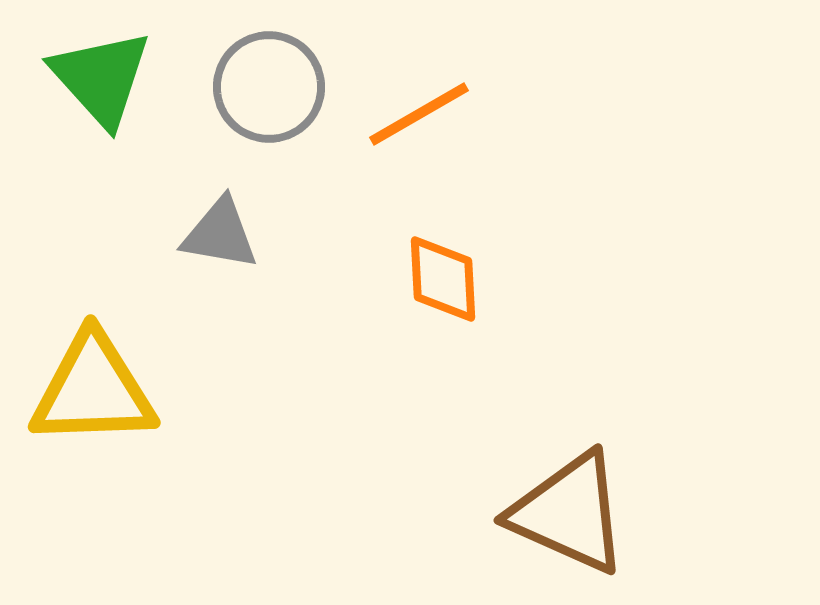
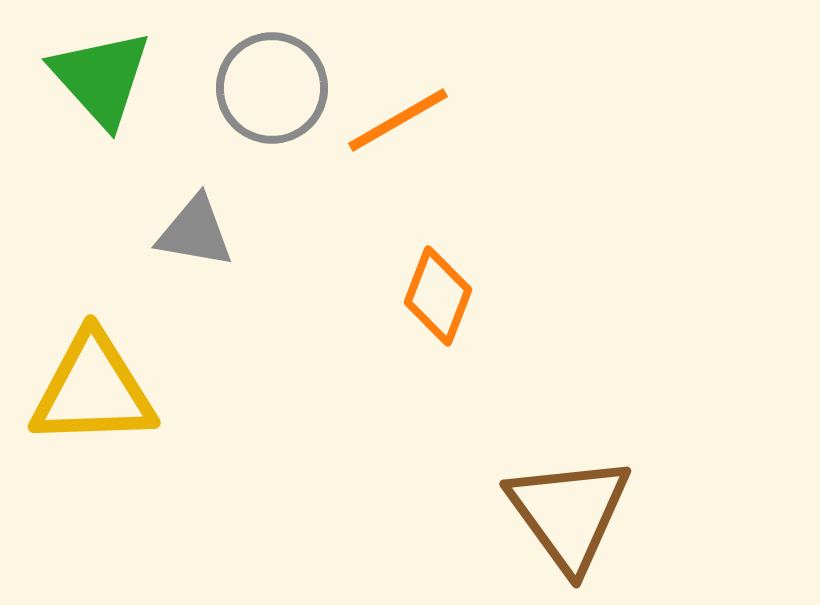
gray circle: moved 3 px right, 1 px down
orange line: moved 21 px left, 6 px down
gray triangle: moved 25 px left, 2 px up
orange diamond: moved 5 px left, 17 px down; rotated 24 degrees clockwise
brown triangle: rotated 30 degrees clockwise
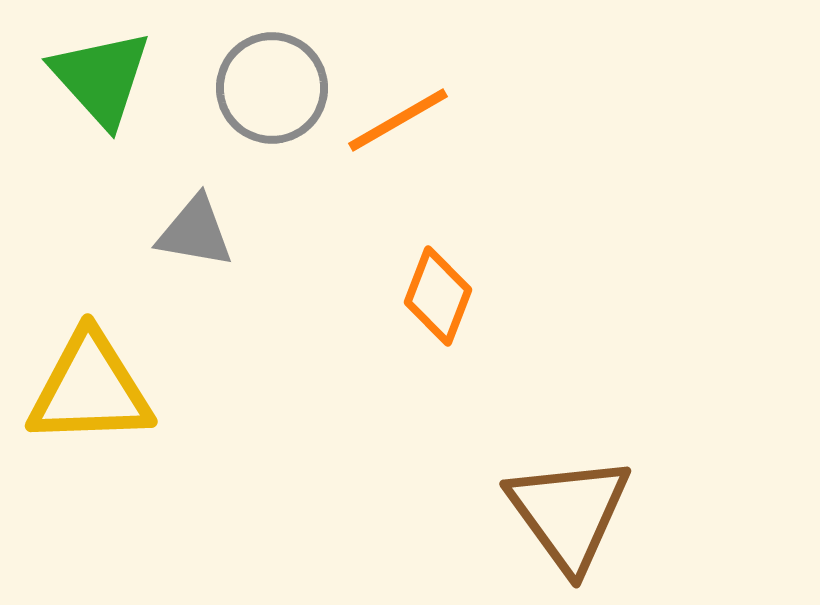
yellow triangle: moved 3 px left, 1 px up
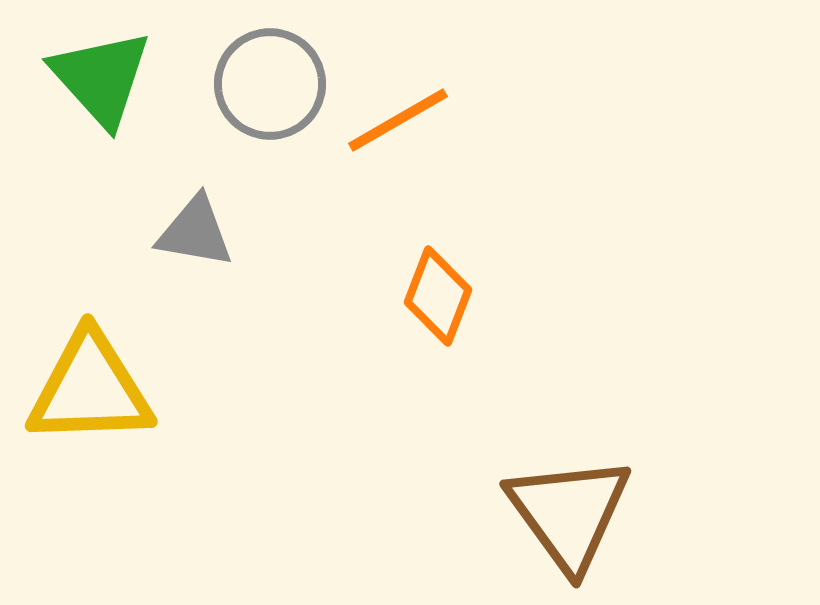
gray circle: moved 2 px left, 4 px up
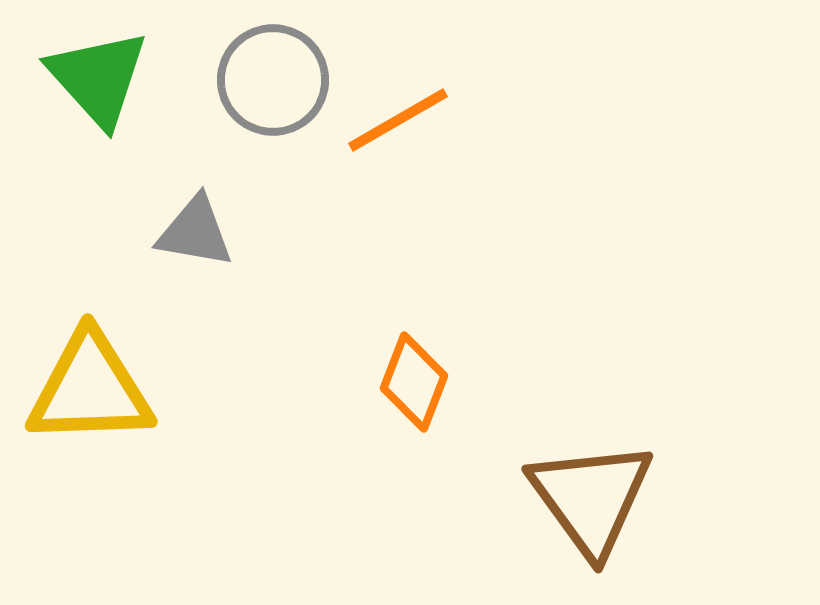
green triangle: moved 3 px left
gray circle: moved 3 px right, 4 px up
orange diamond: moved 24 px left, 86 px down
brown triangle: moved 22 px right, 15 px up
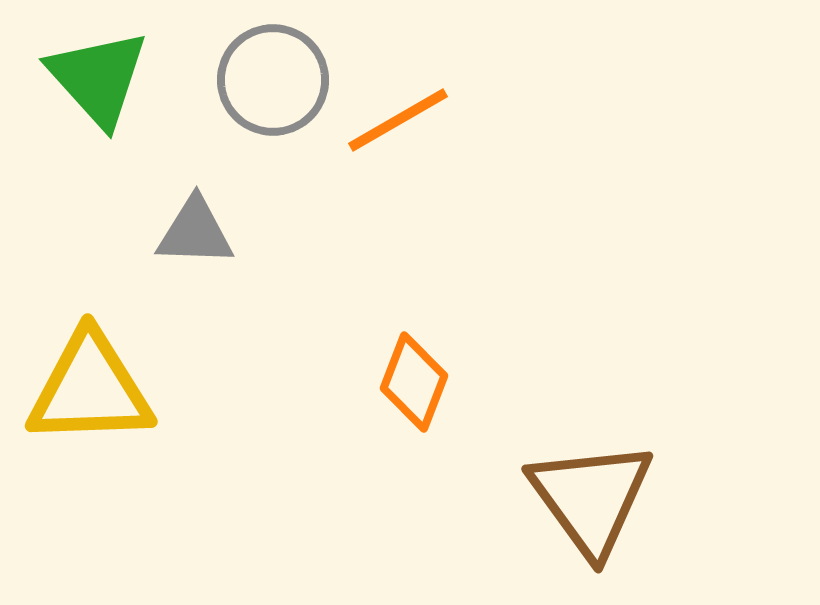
gray triangle: rotated 8 degrees counterclockwise
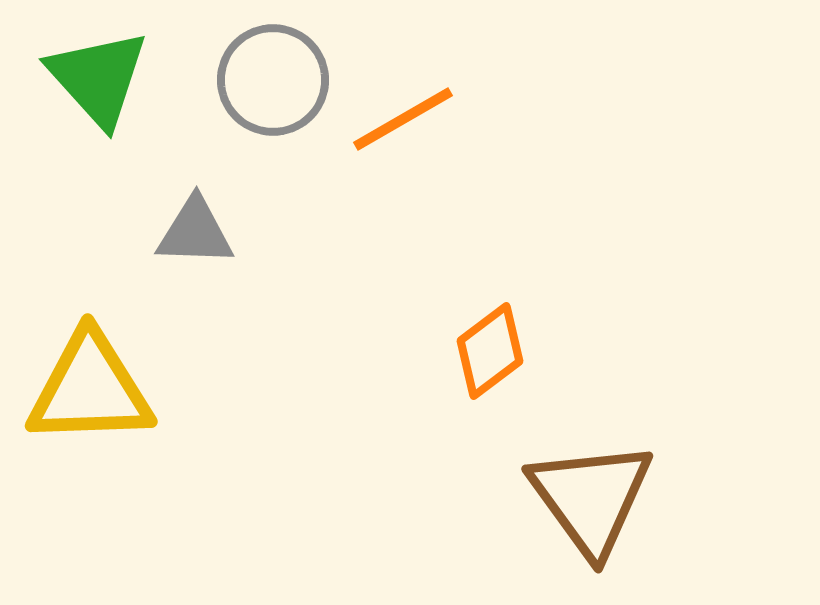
orange line: moved 5 px right, 1 px up
orange diamond: moved 76 px right, 31 px up; rotated 32 degrees clockwise
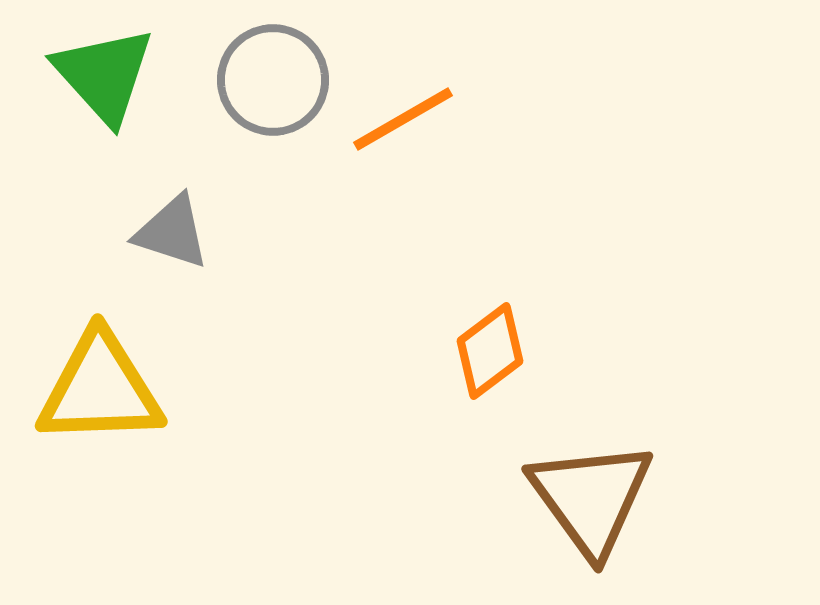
green triangle: moved 6 px right, 3 px up
gray triangle: moved 23 px left; rotated 16 degrees clockwise
yellow triangle: moved 10 px right
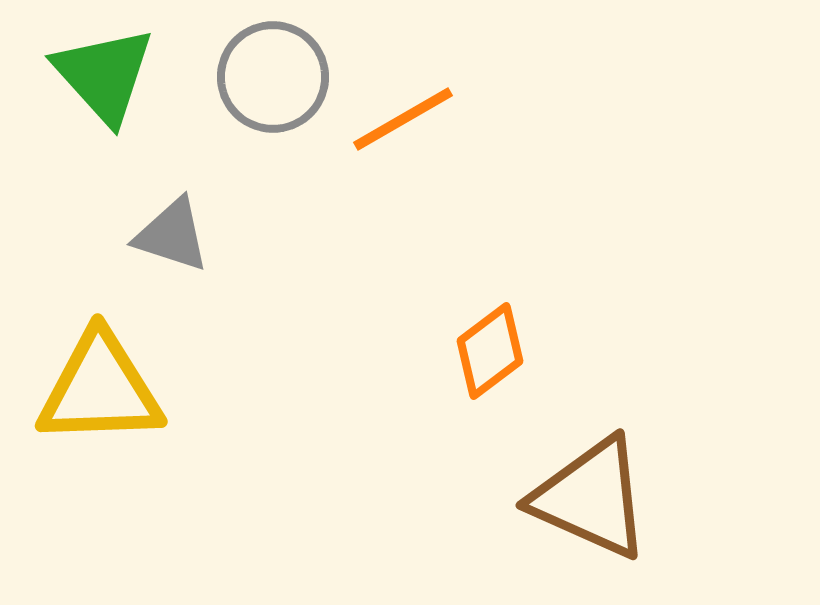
gray circle: moved 3 px up
gray triangle: moved 3 px down
brown triangle: rotated 30 degrees counterclockwise
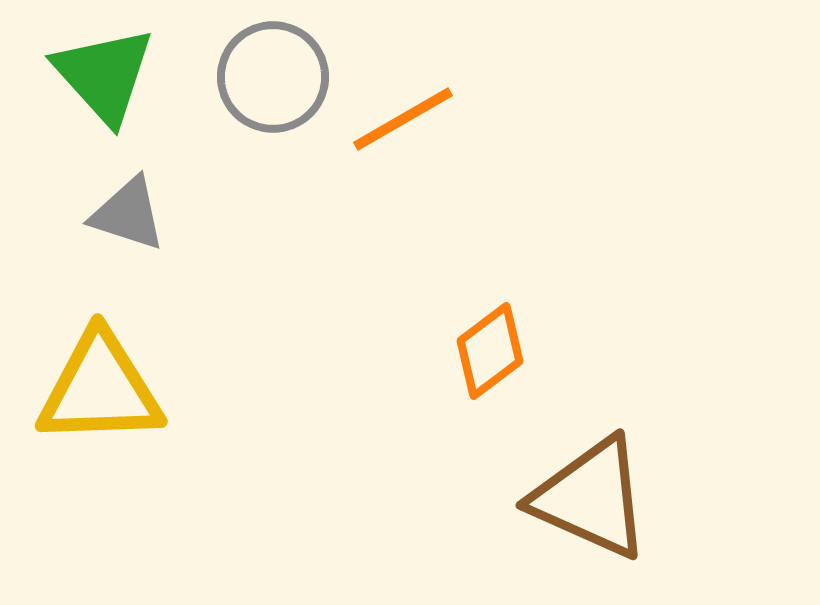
gray triangle: moved 44 px left, 21 px up
